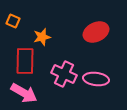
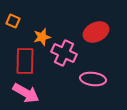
pink cross: moved 21 px up
pink ellipse: moved 3 px left
pink arrow: moved 2 px right
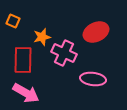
red rectangle: moved 2 px left, 1 px up
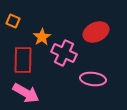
orange star: rotated 18 degrees counterclockwise
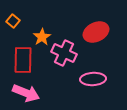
orange square: rotated 16 degrees clockwise
pink ellipse: rotated 10 degrees counterclockwise
pink arrow: rotated 8 degrees counterclockwise
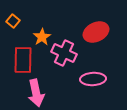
pink arrow: moved 10 px right; rotated 56 degrees clockwise
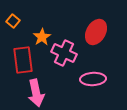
red ellipse: rotated 35 degrees counterclockwise
red rectangle: rotated 8 degrees counterclockwise
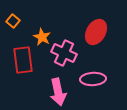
orange star: rotated 12 degrees counterclockwise
pink arrow: moved 22 px right, 1 px up
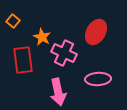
pink ellipse: moved 5 px right
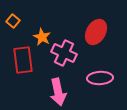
pink ellipse: moved 2 px right, 1 px up
